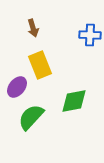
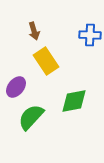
brown arrow: moved 1 px right, 3 px down
yellow rectangle: moved 6 px right, 4 px up; rotated 12 degrees counterclockwise
purple ellipse: moved 1 px left
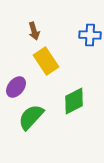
green diamond: rotated 16 degrees counterclockwise
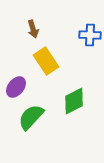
brown arrow: moved 1 px left, 2 px up
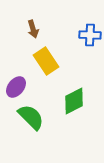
green semicircle: rotated 92 degrees clockwise
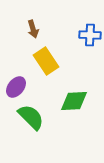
green diamond: rotated 24 degrees clockwise
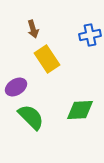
blue cross: rotated 15 degrees counterclockwise
yellow rectangle: moved 1 px right, 2 px up
purple ellipse: rotated 20 degrees clockwise
green diamond: moved 6 px right, 9 px down
